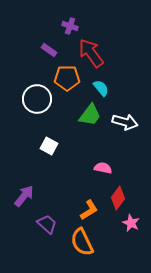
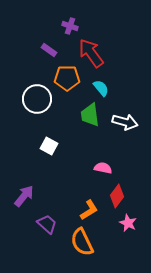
green trapezoid: rotated 135 degrees clockwise
red diamond: moved 1 px left, 2 px up
pink star: moved 3 px left
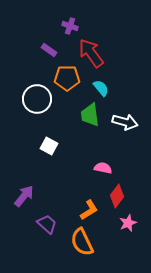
pink star: rotated 24 degrees clockwise
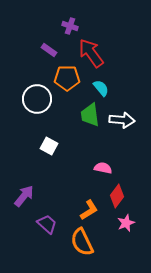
white arrow: moved 3 px left, 2 px up; rotated 10 degrees counterclockwise
pink star: moved 2 px left
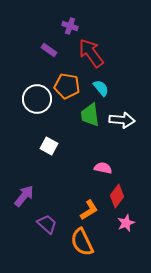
orange pentagon: moved 8 px down; rotated 10 degrees clockwise
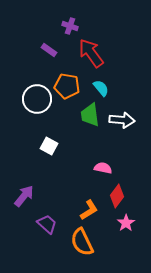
pink star: rotated 12 degrees counterclockwise
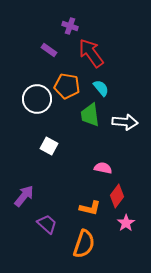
white arrow: moved 3 px right, 2 px down
orange L-shape: moved 1 px right, 2 px up; rotated 45 degrees clockwise
orange semicircle: moved 2 px right, 2 px down; rotated 136 degrees counterclockwise
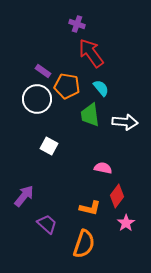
purple cross: moved 7 px right, 2 px up
purple rectangle: moved 6 px left, 21 px down
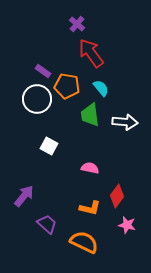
purple cross: rotated 21 degrees clockwise
pink semicircle: moved 13 px left
pink star: moved 1 px right, 2 px down; rotated 24 degrees counterclockwise
orange semicircle: moved 2 px up; rotated 84 degrees counterclockwise
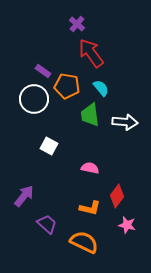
white circle: moved 3 px left
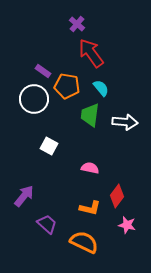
green trapezoid: rotated 15 degrees clockwise
